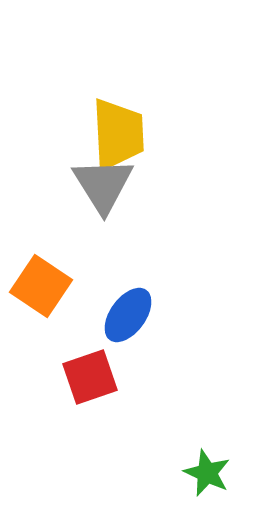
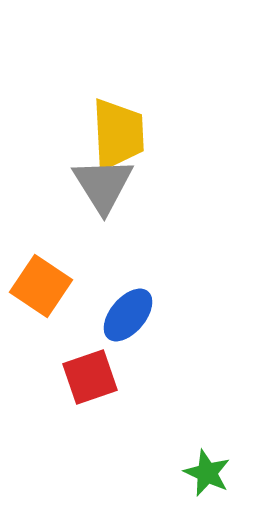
blue ellipse: rotated 4 degrees clockwise
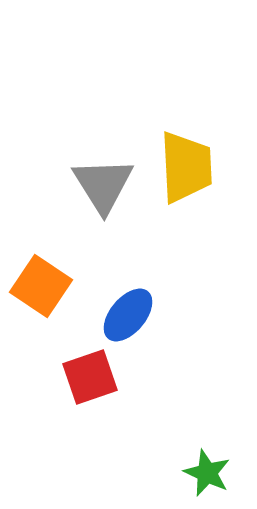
yellow trapezoid: moved 68 px right, 33 px down
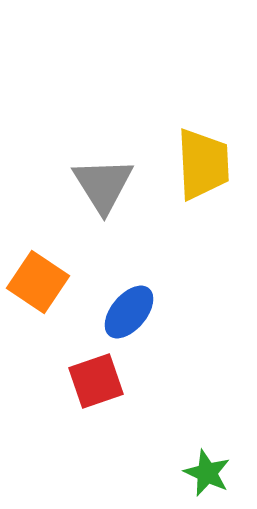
yellow trapezoid: moved 17 px right, 3 px up
orange square: moved 3 px left, 4 px up
blue ellipse: moved 1 px right, 3 px up
red square: moved 6 px right, 4 px down
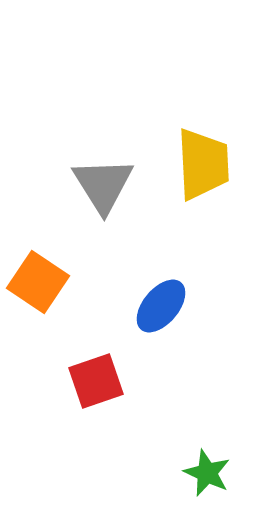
blue ellipse: moved 32 px right, 6 px up
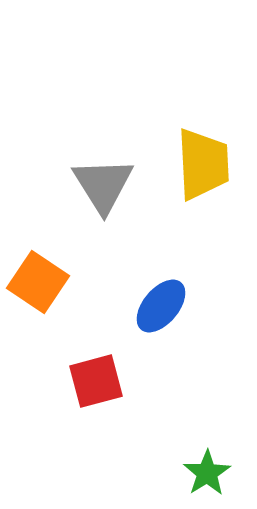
red square: rotated 4 degrees clockwise
green star: rotated 15 degrees clockwise
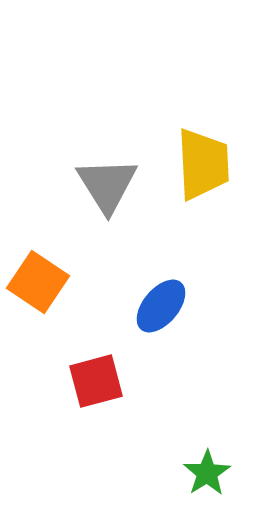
gray triangle: moved 4 px right
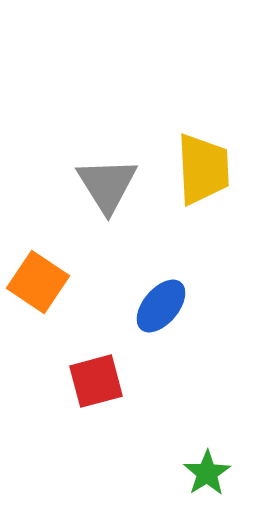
yellow trapezoid: moved 5 px down
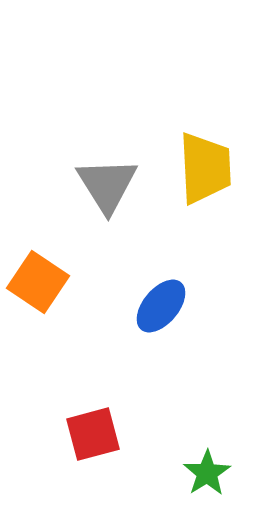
yellow trapezoid: moved 2 px right, 1 px up
red square: moved 3 px left, 53 px down
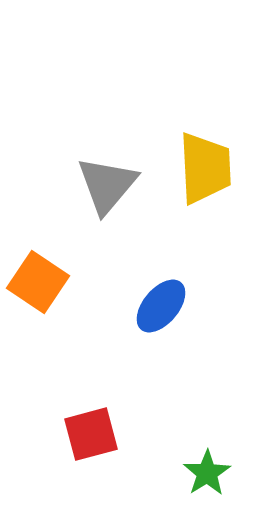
gray triangle: rotated 12 degrees clockwise
red square: moved 2 px left
